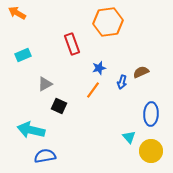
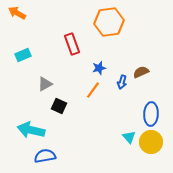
orange hexagon: moved 1 px right
yellow circle: moved 9 px up
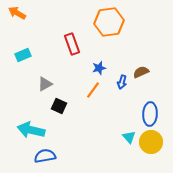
blue ellipse: moved 1 px left
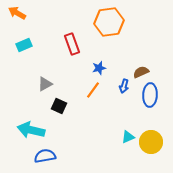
cyan rectangle: moved 1 px right, 10 px up
blue arrow: moved 2 px right, 4 px down
blue ellipse: moved 19 px up
cyan triangle: moved 1 px left; rotated 48 degrees clockwise
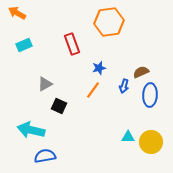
cyan triangle: rotated 24 degrees clockwise
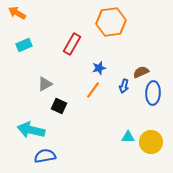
orange hexagon: moved 2 px right
red rectangle: rotated 50 degrees clockwise
blue ellipse: moved 3 px right, 2 px up
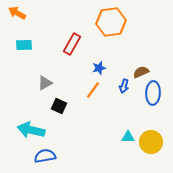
cyan rectangle: rotated 21 degrees clockwise
gray triangle: moved 1 px up
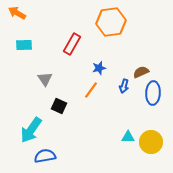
gray triangle: moved 4 px up; rotated 35 degrees counterclockwise
orange line: moved 2 px left
cyan arrow: rotated 68 degrees counterclockwise
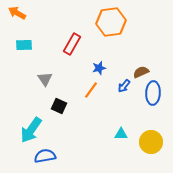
blue arrow: rotated 24 degrees clockwise
cyan triangle: moved 7 px left, 3 px up
